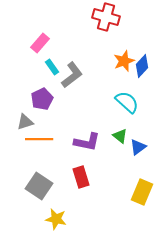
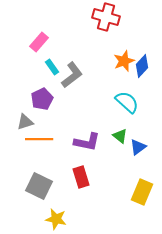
pink rectangle: moved 1 px left, 1 px up
gray square: rotated 8 degrees counterclockwise
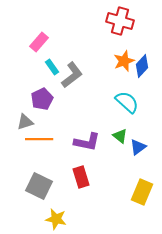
red cross: moved 14 px right, 4 px down
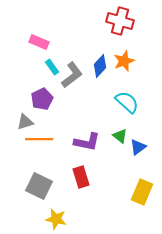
pink rectangle: rotated 72 degrees clockwise
blue diamond: moved 42 px left
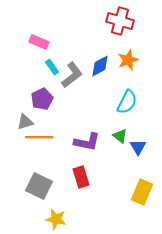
orange star: moved 4 px right, 1 px up
blue diamond: rotated 20 degrees clockwise
cyan semicircle: rotated 75 degrees clockwise
orange line: moved 2 px up
blue triangle: rotated 24 degrees counterclockwise
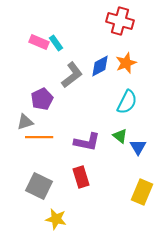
orange star: moved 2 px left, 3 px down
cyan rectangle: moved 4 px right, 24 px up
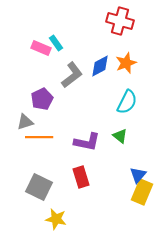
pink rectangle: moved 2 px right, 6 px down
blue triangle: moved 28 px down; rotated 12 degrees clockwise
gray square: moved 1 px down
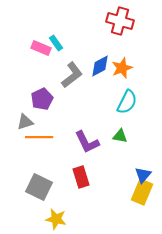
orange star: moved 4 px left, 5 px down
green triangle: rotated 28 degrees counterclockwise
purple L-shape: rotated 52 degrees clockwise
blue triangle: moved 5 px right
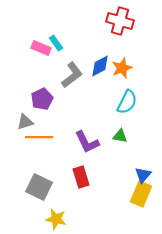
yellow rectangle: moved 1 px left, 2 px down
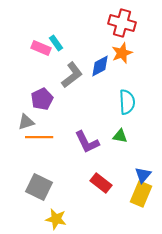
red cross: moved 2 px right, 2 px down
orange star: moved 15 px up
cyan semicircle: rotated 30 degrees counterclockwise
gray triangle: moved 1 px right
red rectangle: moved 20 px right, 6 px down; rotated 35 degrees counterclockwise
